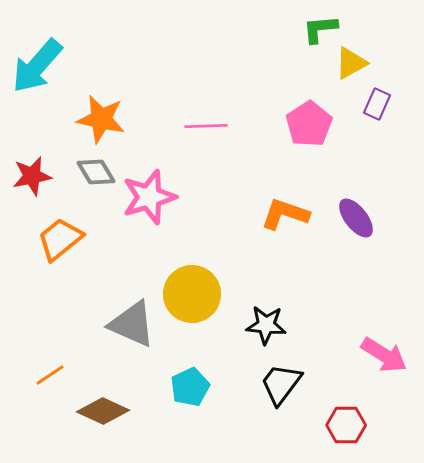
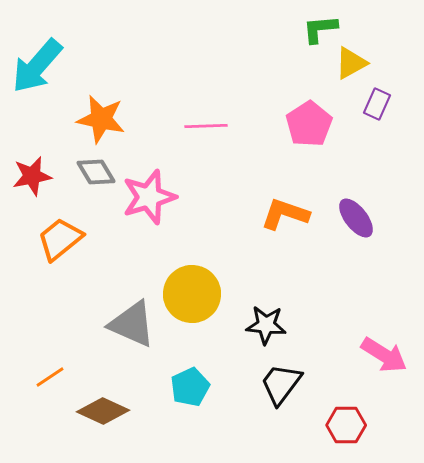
orange line: moved 2 px down
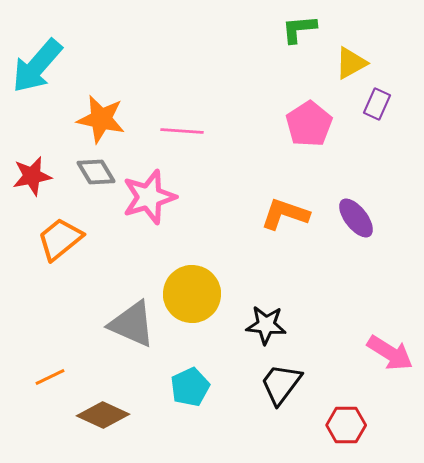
green L-shape: moved 21 px left
pink line: moved 24 px left, 5 px down; rotated 6 degrees clockwise
pink arrow: moved 6 px right, 2 px up
orange line: rotated 8 degrees clockwise
brown diamond: moved 4 px down
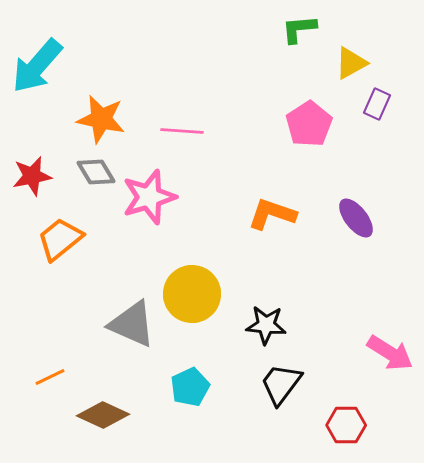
orange L-shape: moved 13 px left
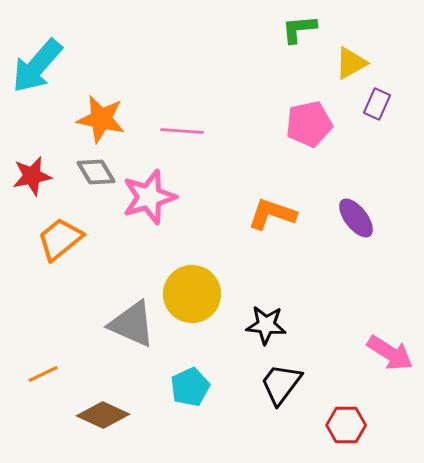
pink pentagon: rotated 21 degrees clockwise
orange line: moved 7 px left, 3 px up
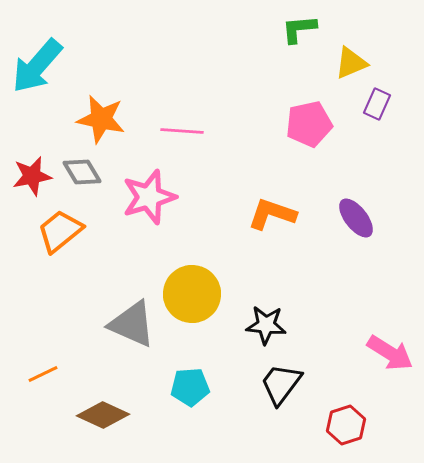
yellow triangle: rotated 6 degrees clockwise
gray diamond: moved 14 px left
orange trapezoid: moved 8 px up
cyan pentagon: rotated 21 degrees clockwise
red hexagon: rotated 18 degrees counterclockwise
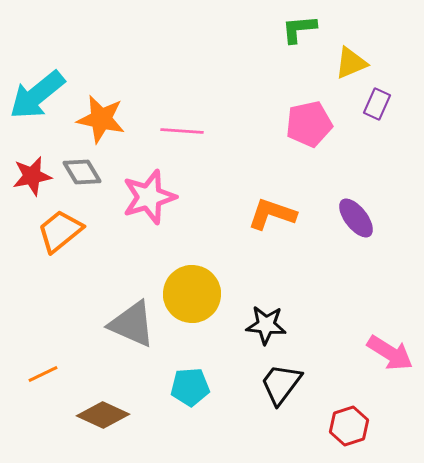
cyan arrow: moved 29 px down; rotated 10 degrees clockwise
red hexagon: moved 3 px right, 1 px down
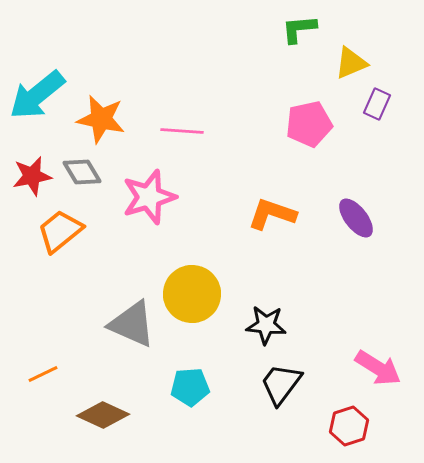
pink arrow: moved 12 px left, 15 px down
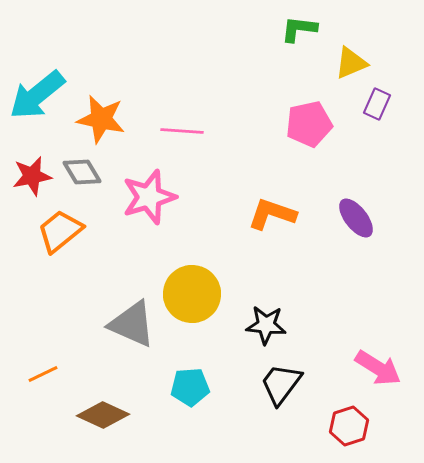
green L-shape: rotated 12 degrees clockwise
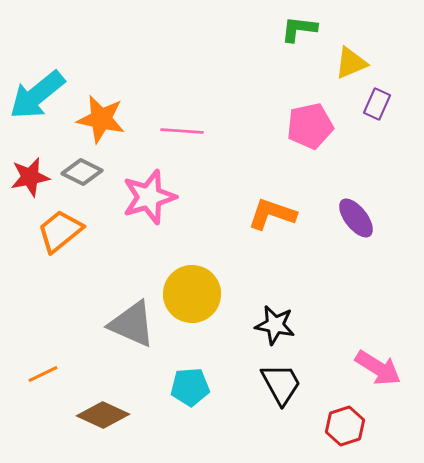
pink pentagon: moved 1 px right, 2 px down
gray diamond: rotated 33 degrees counterclockwise
red star: moved 2 px left, 1 px down
black star: moved 9 px right; rotated 6 degrees clockwise
black trapezoid: rotated 114 degrees clockwise
red hexagon: moved 4 px left
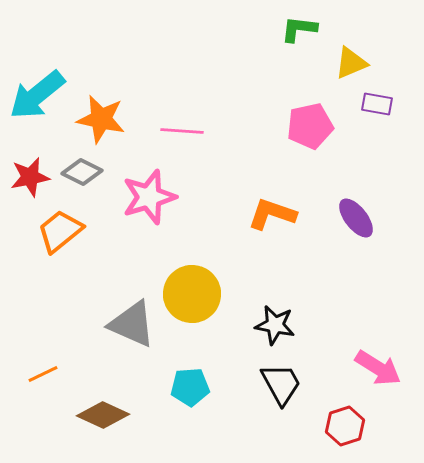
purple rectangle: rotated 76 degrees clockwise
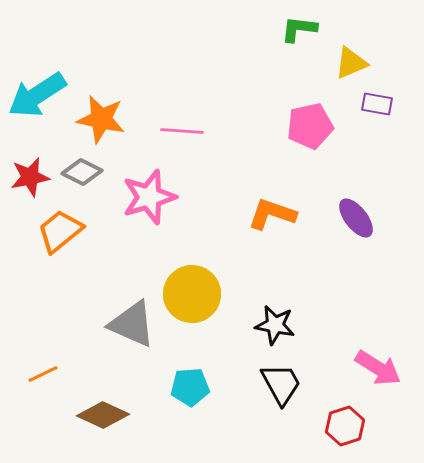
cyan arrow: rotated 6 degrees clockwise
